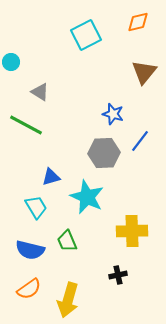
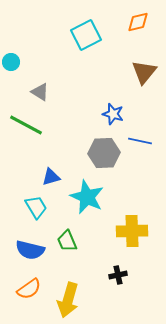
blue line: rotated 65 degrees clockwise
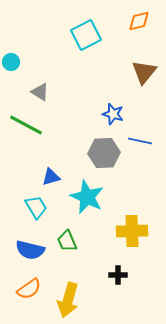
orange diamond: moved 1 px right, 1 px up
black cross: rotated 12 degrees clockwise
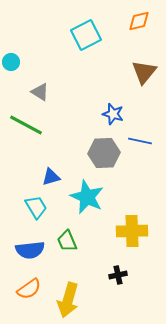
blue semicircle: rotated 20 degrees counterclockwise
black cross: rotated 12 degrees counterclockwise
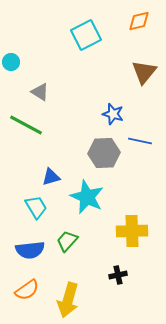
green trapezoid: rotated 65 degrees clockwise
orange semicircle: moved 2 px left, 1 px down
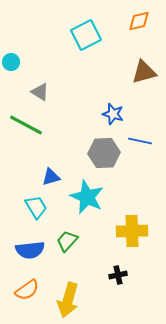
brown triangle: rotated 36 degrees clockwise
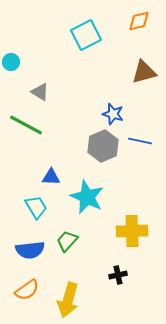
gray hexagon: moved 1 px left, 7 px up; rotated 20 degrees counterclockwise
blue triangle: rotated 18 degrees clockwise
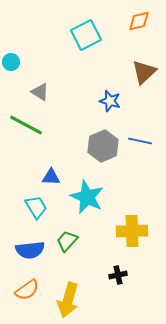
brown triangle: rotated 28 degrees counterclockwise
blue star: moved 3 px left, 13 px up
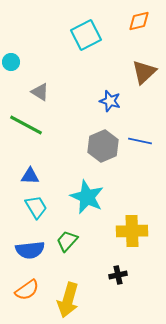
blue triangle: moved 21 px left, 1 px up
